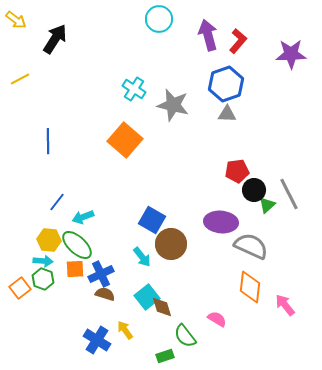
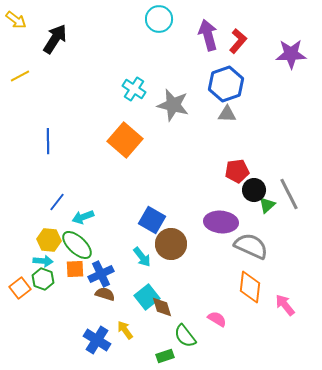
yellow line at (20, 79): moved 3 px up
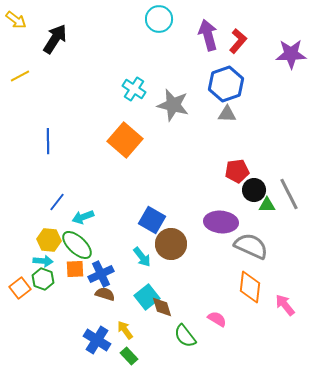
green triangle at (267, 205): rotated 42 degrees clockwise
green rectangle at (165, 356): moved 36 px left; rotated 66 degrees clockwise
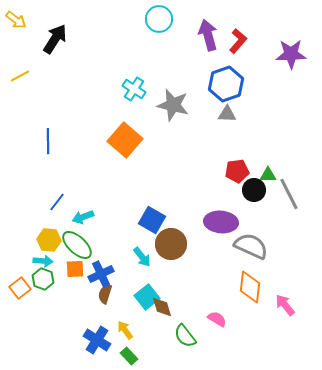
green triangle at (267, 205): moved 1 px right, 30 px up
brown semicircle at (105, 294): rotated 90 degrees counterclockwise
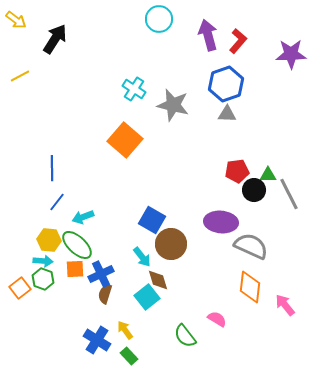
blue line at (48, 141): moved 4 px right, 27 px down
brown diamond at (162, 307): moved 4 px left, 27 px up
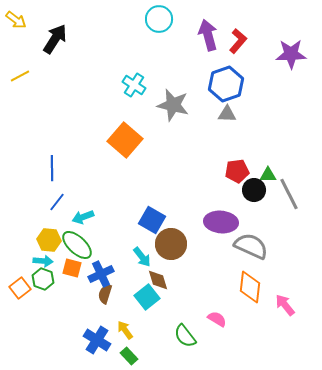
cyan cross at (134, 89): moved 4 px up
orange square at (75, 269): moved 3 px left, 1 px up; rotated 18 degrees clockwise
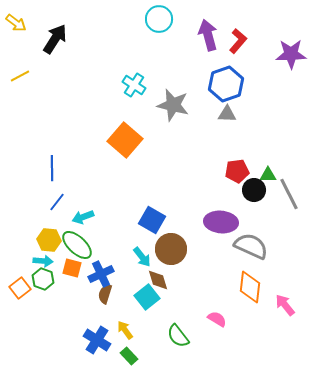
yellow arrow at (16, 20): moved 3 px down
brown circle at (171, 244): moved 5 px down
green semicircle at (185, 336): moved 7 px left
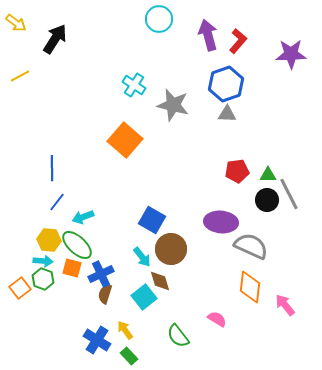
black circle at (254, 190): moved 13 px right, 10 px down
brown diamond at (158, 280): moved 2 px right, 1 px down
cyan square at (147, 297): moved 3 px left
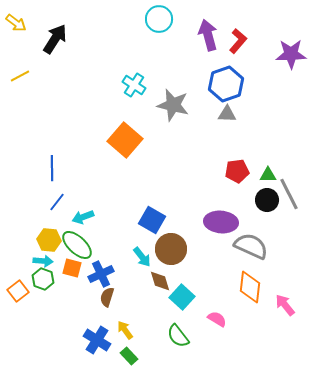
orange square at (20, 288): moved 2 px left, 3 px down
brown semicircle at (105, 294): moved 2 px right, 3 px down
cyan square at (144, 297): moved 38 px right; rotated 10 degrees counterclockwise
